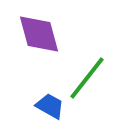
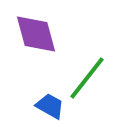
purple diamond: moved 3 px left
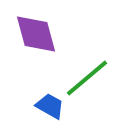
green line: rotated 12 degrees clockwise
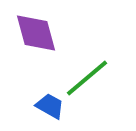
purple diamond: moved 1 px up
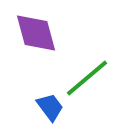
blue trapezoid: moved 1 px down; rotated 24 degrees clockwise
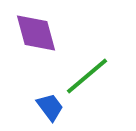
green line: moved 2 px up
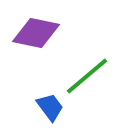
purple diamond: rotated 63 degrees counterclockwise
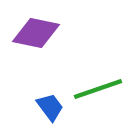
green line: moved 11 px right, 13 px down; rotated 21 degrees clockwise
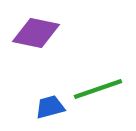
blue trapezoid: rotated 68 degrees counterclockwise
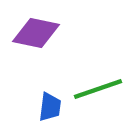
blue trapezoid: rotated 112 degrees clockwise
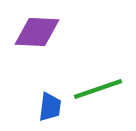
purple diamond: moved 1 px right, 1 px up; rotated 9 degrees counterclockwise
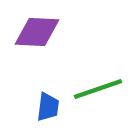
blue trapezoid: moved 2 px left
